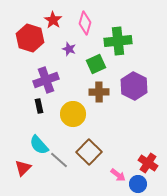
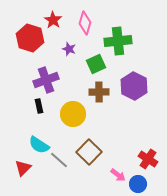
cyan semicircle: rotated 15 degrees counterclockwise
red cross: moved 4 px up
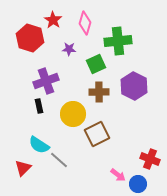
purple star: rotated 16 degrees counterclockwise
purple cross: moved 1 px down
brown square: moved 8 px right, 18 px up; rotated 20 degrees clockwise
red cross: moved 2 px right; rotated 12 degrees counterclockwise
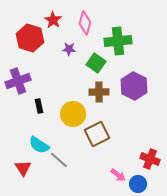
green square: moved 1 px up; rotated 30 degrees counterclockwise
purple cross: moved 28 px left
red triangle: rotated 18 degrees counterclockwise
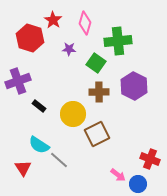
black rectangle: rotated 40 degrees counterclockwise
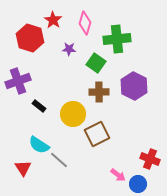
green cross: moved 1 px left, 2 px up
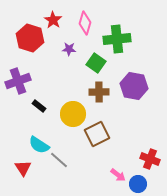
purple hexagon: rotated 16 degrees counterclockwise
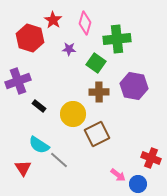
red cross: moved 1 px right, 1 px up
